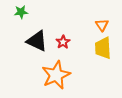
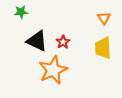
orange triangle: moved 2 px right, 7 px up
orange star: moved 3 px left, 5 px up
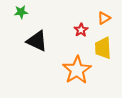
orange triangle: rotated 32 degrees clockwise
red star: moved 18 px right, 12 px up
orange star: moved 24 px right; rotated 8 degrees counterclockwise
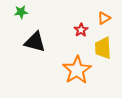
black triangle: moved 2 px left, 1 px down; rotated 10 degrees counterclockwise
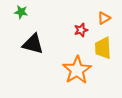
green star: rotated 16 degrees clockwise
red star: rotated 16 degrees clockwise
black triangle: moved 2 px left, 2 px down
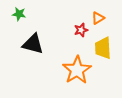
green star: moved 2 px left, 2 px down
orange triangle: moved 6 px left
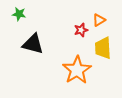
orange triangle: moved 1 px right, 2 px down
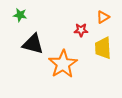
green star: moved 1 px right, 1 px down
orange triangle: moved 4 px right, 3 px up
red star: rotated 16 degrees clockwise
orange star: moved 14 px left, 6 px up
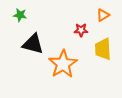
orange triangle: moved 2 px up
yellow trapezoid: moved 1 px down
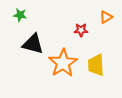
orange triangle: moved 3 px right, 2 px down
yellow trapezoid: moved 7 px left, 16 px down
orange star: moved 1 px up
